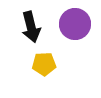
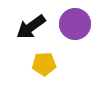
black arrow: rotated 68 degrees clockwise
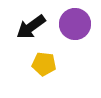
yellow pentagon: rotated 10 degrees clockwise
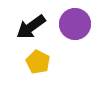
yellow pentagon: moved 6 px left, 2 px up; rotated 20 degrees clockwise
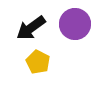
black arrow: moved 1 px down
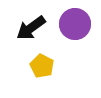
yellow pentagon: moved 4 px right, 4 px down
